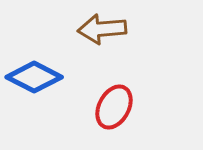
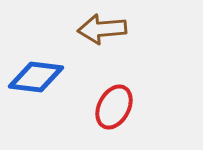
blue diamond: moved 2 px right; rotated 20 degrees counterclockwise
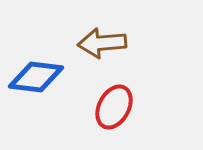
brown arrow: moved 14 px down
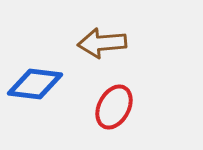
blue diamond: moved 1 px left, 7 px down
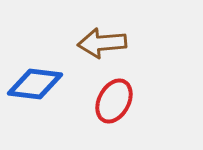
red ellipse: moved 6 px up
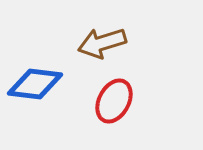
brown arrow: rotated 12 degrees counterclockwise
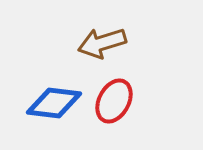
blue diamond: moved 19 px right, 19 px down
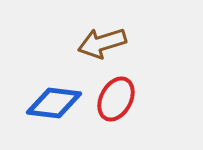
red ellipse: moved 2 px right, 2 px up
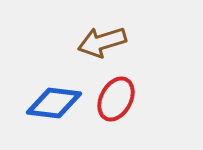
brown arrow: moved 1 px up
